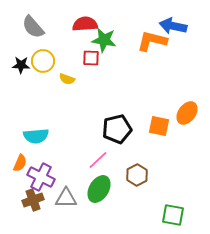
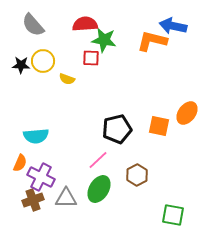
gray semicircle: moved 2 px up
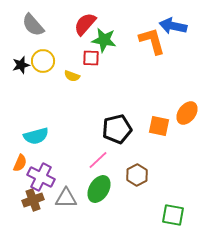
red semicircle: rotated 45 degrees counterclockwise
orange L-shape: rotated 60 degrees clockwise
black star: rotated 18 degrees counterclockwise
yellow semicircle: moved 5 px right, 3 px up
cyan semicircle: rotated 10 degrees counterclockwise
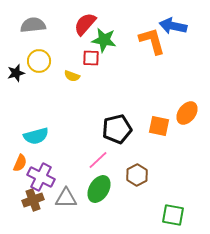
gray semicircle: rotated 125 degrees clockwise
yellow circle: moved 4 px left
black star: moved 5 px left, 8 px down
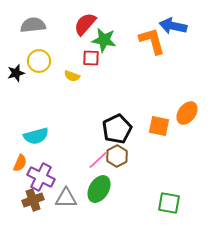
black pentagon: rotated 12 degrees counterclockwise
brown hexagon: moved 20 px left, 19 px up
green square: moved 4 px left, 12 px up
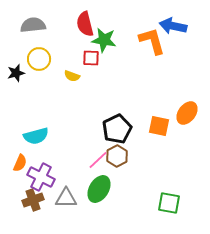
red semicircle: rotated 55 degrees counterclockwise
yellow circle: moved 2 px up
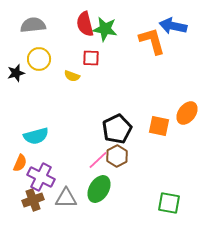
green star: moved 1 px right, 11 px up
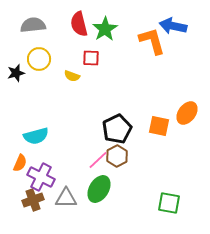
red semicircle: moved 6 px left
green star: rotated 30 degrees clockwise
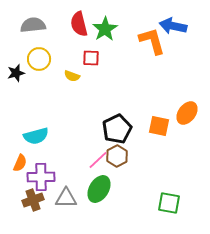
purple cross: rotated 28 degrees counterclockwise
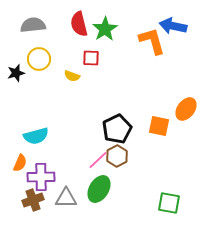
orange ellipse: moved 1 px left, 4 px up
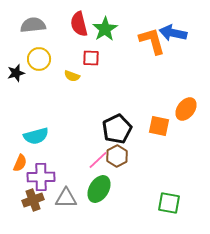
blue arrow: moved 7 px down
